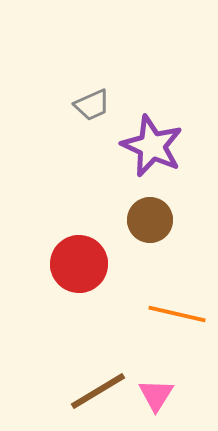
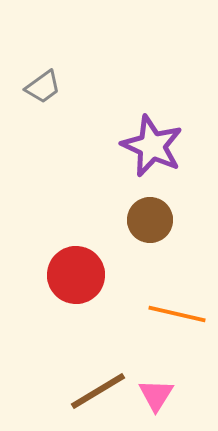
gray trapezoid: moved 49 px left, 18 px up; rotated 12 degrees counterclockwise
red circle: moved 3 px left, 11 px down
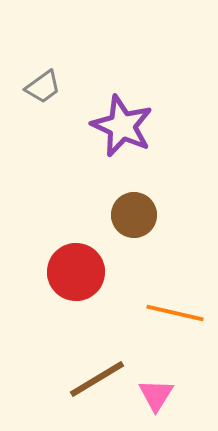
purple star: moved 30 px left, 20 px up
brown circle: moved 16 px left, 5 px up
red circle: moved 3 px up
orange line: moved 2 px left, 1 px up
brown line: moved 1 px left, 12 px up
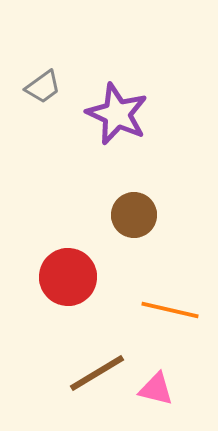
purple star: moved 5 px left, 12 px up
red circle: moved 8 px left, 5 px down
orange line: moved 5 px left, 3 px up
brown line: moved 6 px up
pink triangle: moved 6 px up; rotated 48 degrees counterclockwise
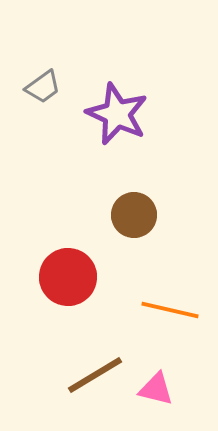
brown line: moved 2 px left, 2 px down
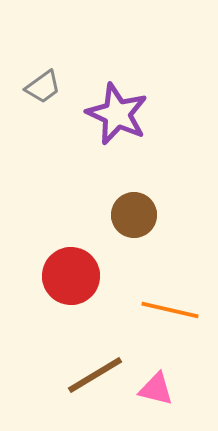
red circle: moved 3 px right, 1 px up
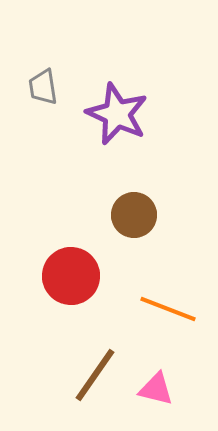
gray trapezoid: rotated 117 degrees clockwise
orange line: moved 2 px left, 1 px up; rotated 8 degrees clockwise
brown line: rotated 24 degrees counterclockwise
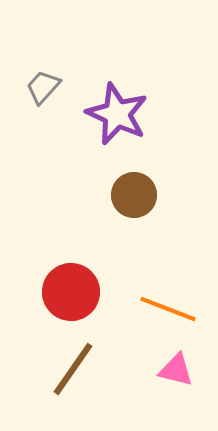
gray trapezoid: rotated 51 degrees clockwise
brown circle: moved 20 px up
red circle: moved 16 px down
brown line: moved 22 px left, 6 px up
pink triangle: moved 20 px right, 19 px up
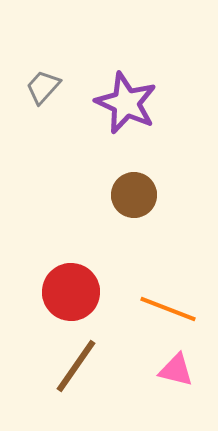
purple star: moved 9 px right, 11 px up
brown line: moved 3 px right, 3 px up
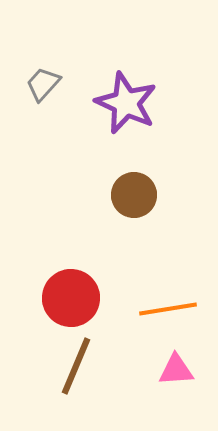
gray trapezoid: moved 3 px up
red circle: moved 6 px down
orange line: rotated 30 degrees counterclockwise
brown line: rotated 12 degrees counterclockwise
pink triangle: rotated 18 degrees counterclockwise
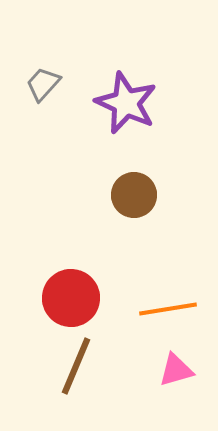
pink triangle: rotated 12 degrees counterclockwise
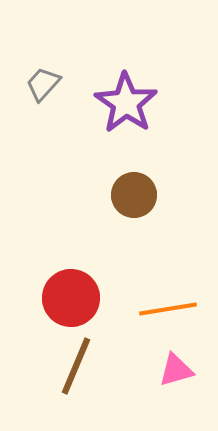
purple star: rotated 10 degrees clockwise
